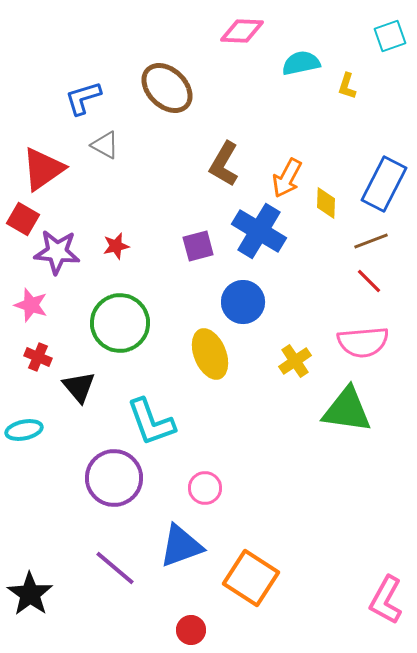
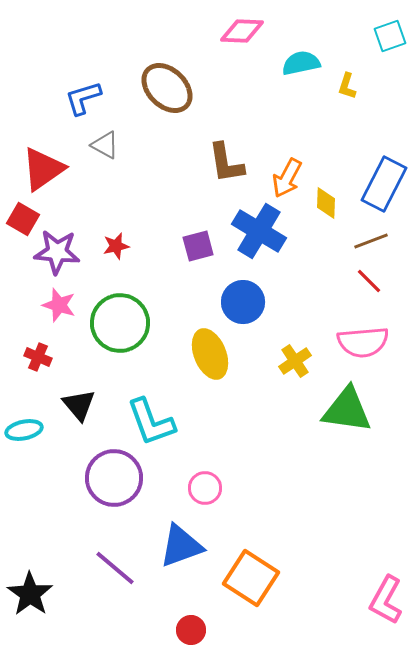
brown L-shape: moved 2 px right, 1 px up; rotated 39 degrees counterclockwise
pink star: moved 28 px right
black triangle: moved 18 px down
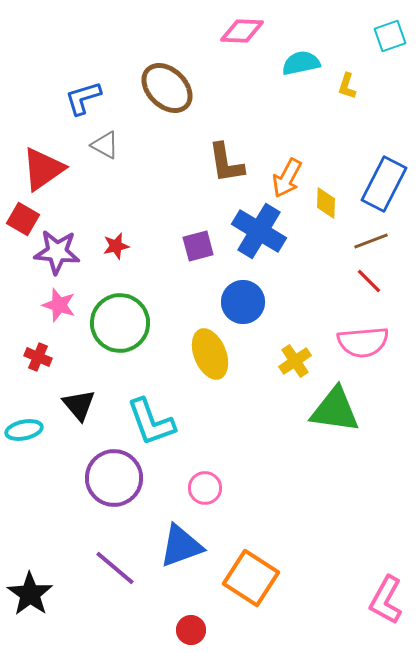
green triangle: moved 12 px left
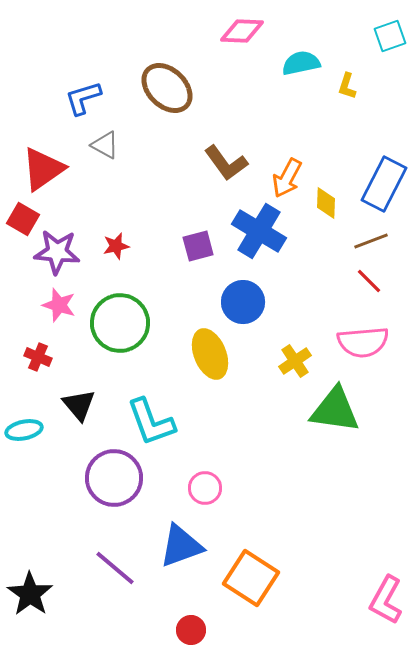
brown L-shape: rotated 27 degrees counterclockwise
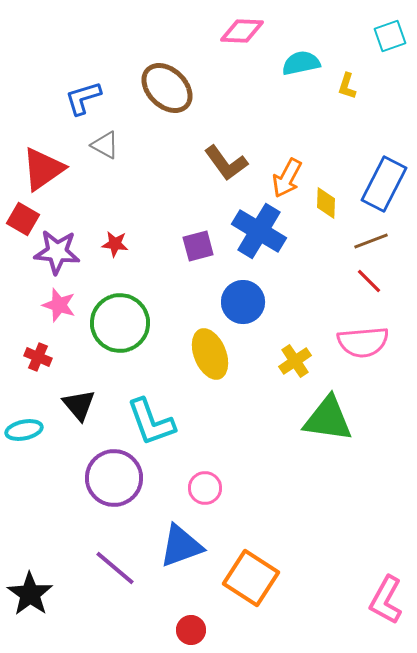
red star: moved 1 px left, 2 px up; rotated 20 degrees clockwise
green triangle: moved 7 px left, 9 px down
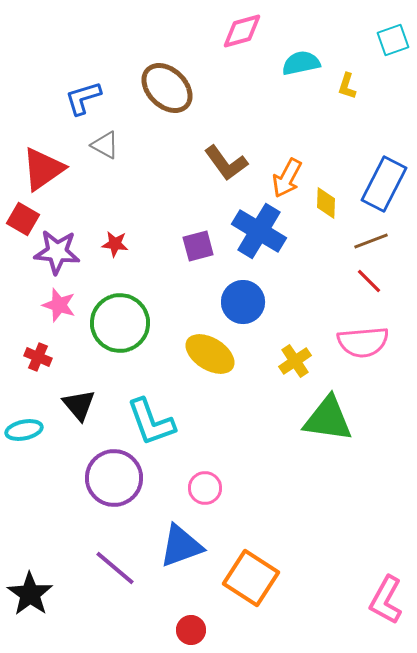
pink diamond: rotated 18 degrees counterclockwise
cyan square: moved 3 px right, 4 px down
yellow ellipse: rotated 36 degrees counterclockwise
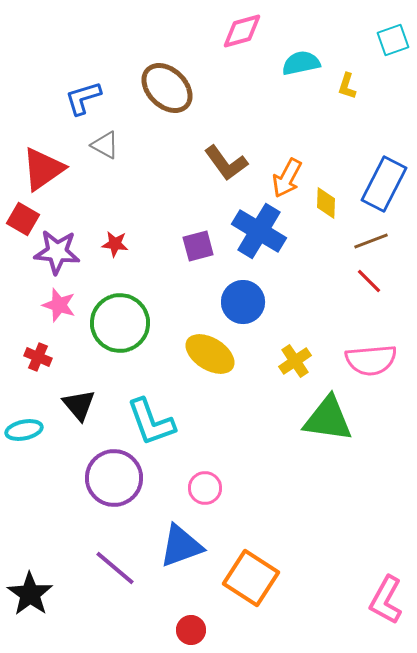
pink semicircle: moved 8 px right, 18 px down
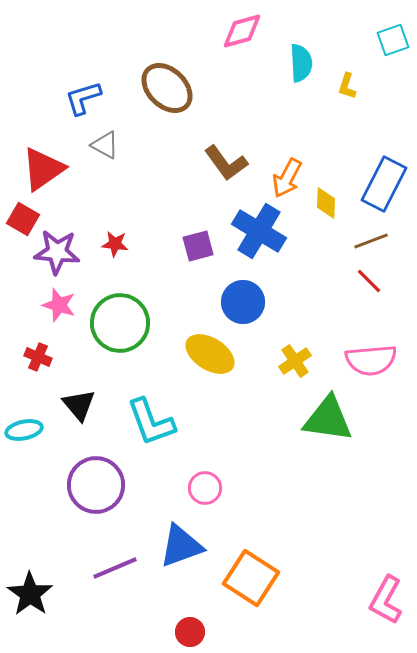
cyan semicircle: rotated 99 degrees clockwise
purple circle: moved 18 px left, 7 px down
purple line: rotated 63 degrees counterclockwise
red circle: moved 1 px left, 2 px down
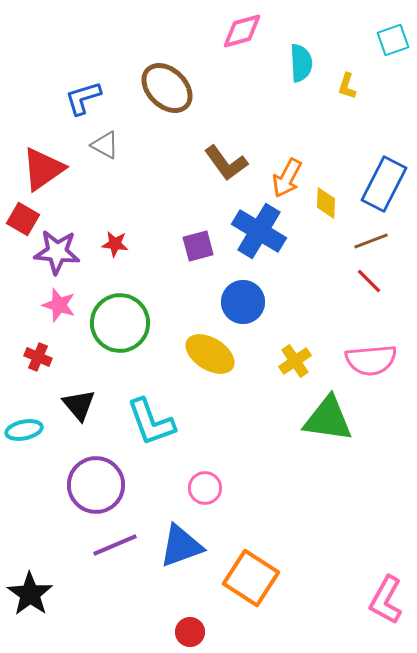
purple line: moved 23 px up
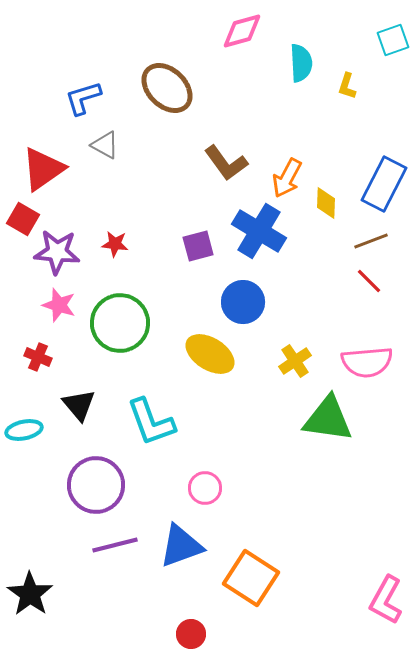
pink semicircle: moved 4 px left, 2 px down
purple line: rotated 9 degrees clockwise
red circle: moved 1 px right, 2 px down
